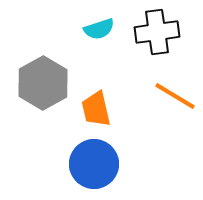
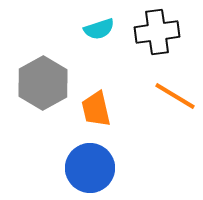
blue circle: moved 4 px left, 4 px down
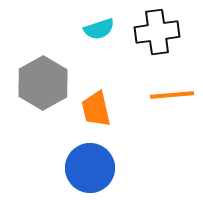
orange line: moved 3 px left, 1 px up; rotated 36 degrees counterclockwise
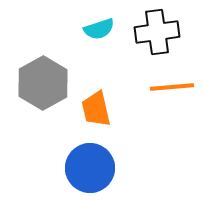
orange line: moved 8 px up
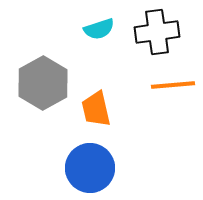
orange line: moved 1 px right, 2 px up
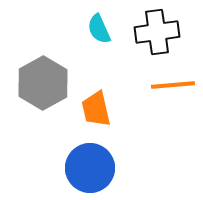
cyan semicircle: rotated 84 degrees clockwise
